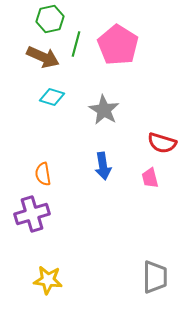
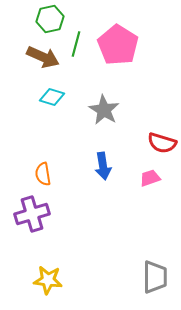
pink trapezoid: rotated 85 degrees clockwise
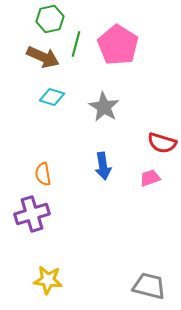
gray star: moved 3 px up
gray trapezoid: moved 6 px left, 9 px down; rotated 76 degrees counterclockwise
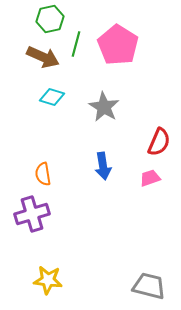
red semicircle: moved 3 px left, 1 px up; rotated 84 degrees counterclockwise
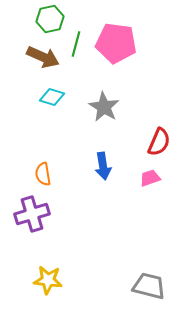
pink pentagon: moved 2 px left, 2 px up; rotated 24 degrees counterclockwise
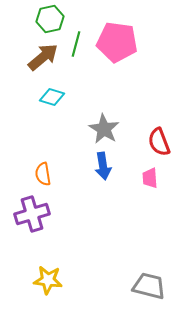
pink pentagon: moved 1 px right, 1 px up
brown arrow: rotated 64 degrees counterclockwise
gray star: moved 22 px down
red semicircle: rotated 136 degrees clockwise
pink trapezoid: rotated 75 degrees counterclockwise
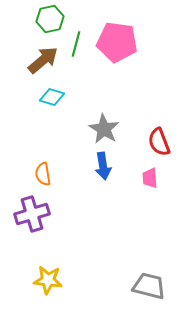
brown arrow: moved 3 px down
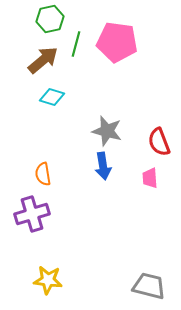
gray star: moved 3 px right, 2 px down; rotated 16 degrees counterclockwise
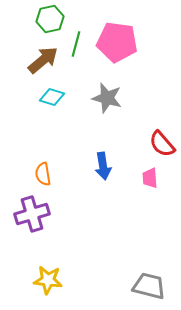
gray star: moved 33 px up
red semicircle: moved 3 px right, 2 px down; rotated 20 degrees counterclockwise
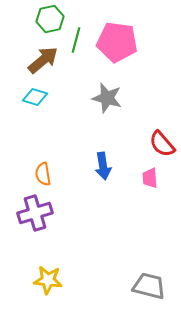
green line: moved 4 px up
cyan diamond: moved 17 px left
purple cross: moved 3 px right, 1 px up
